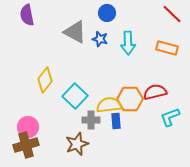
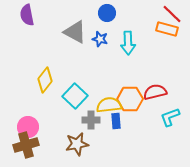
orange rectangle: moved 19 px up
brown star: rotated 10 degrees clockwise
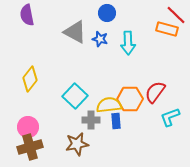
red line: moved 4 px right, 1 px down
yellow diamond: moved 15 px left, 1 px up
red semicircle: rotated 40 degrees counterclockwise
brown cross: moved 4 px right, 2 px down
